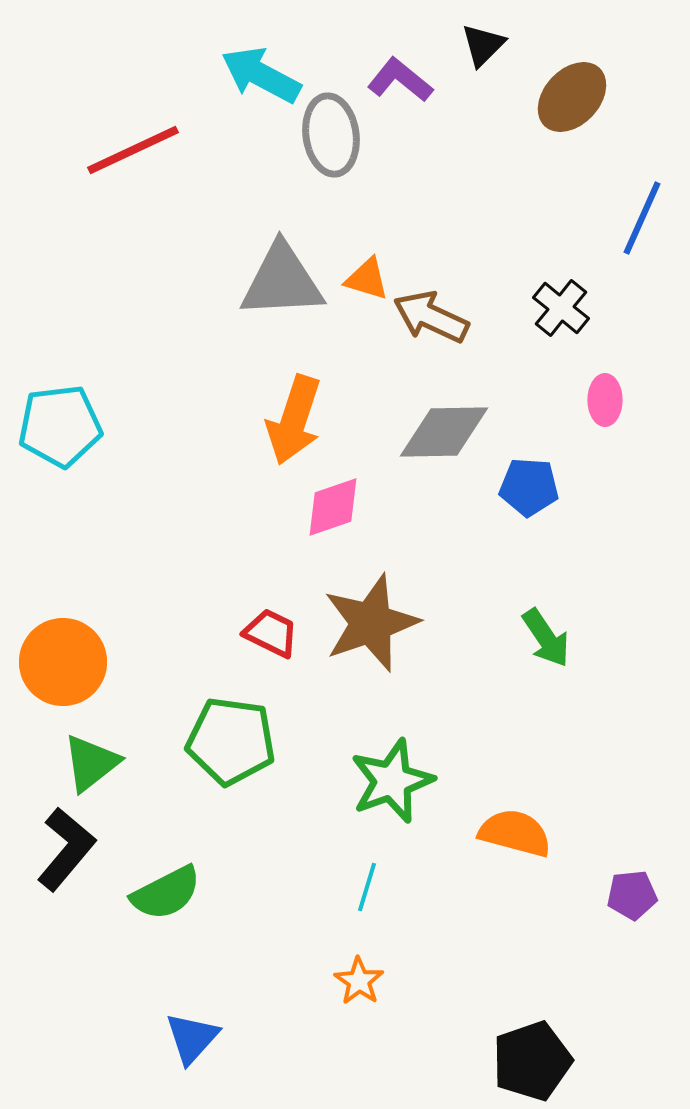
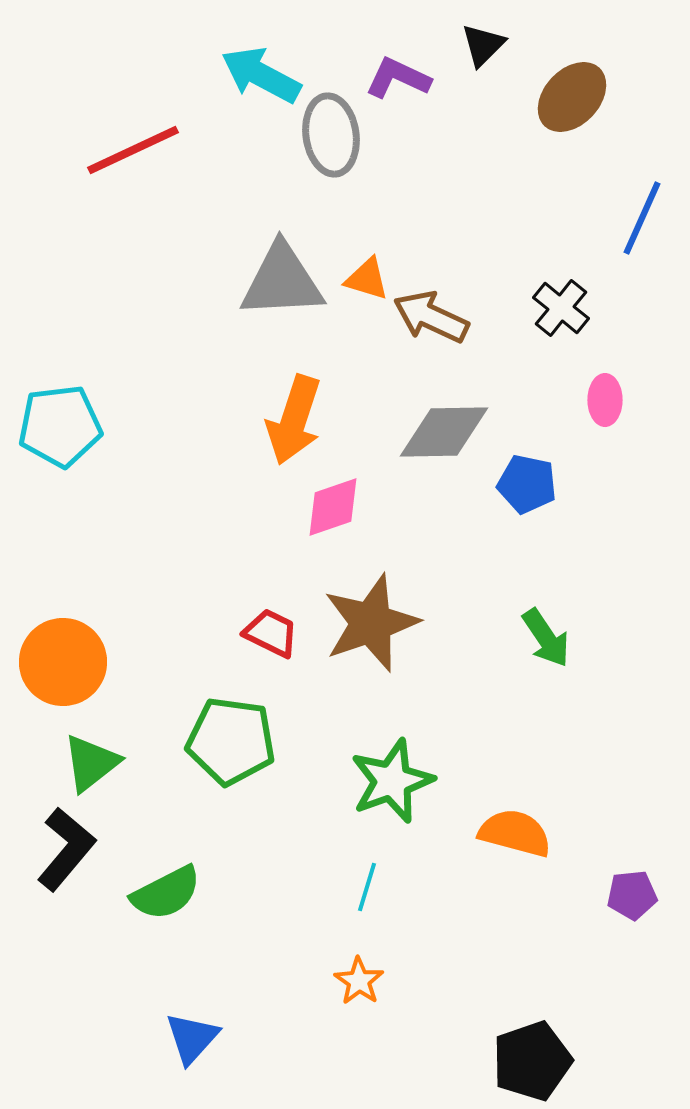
purple L-shape: moved 2 px left, 2 px up; rotated 14 degrees counterclockwise
blue pentagon: moved 2 px left, 3 px up; rotated 8 degrees clockwise
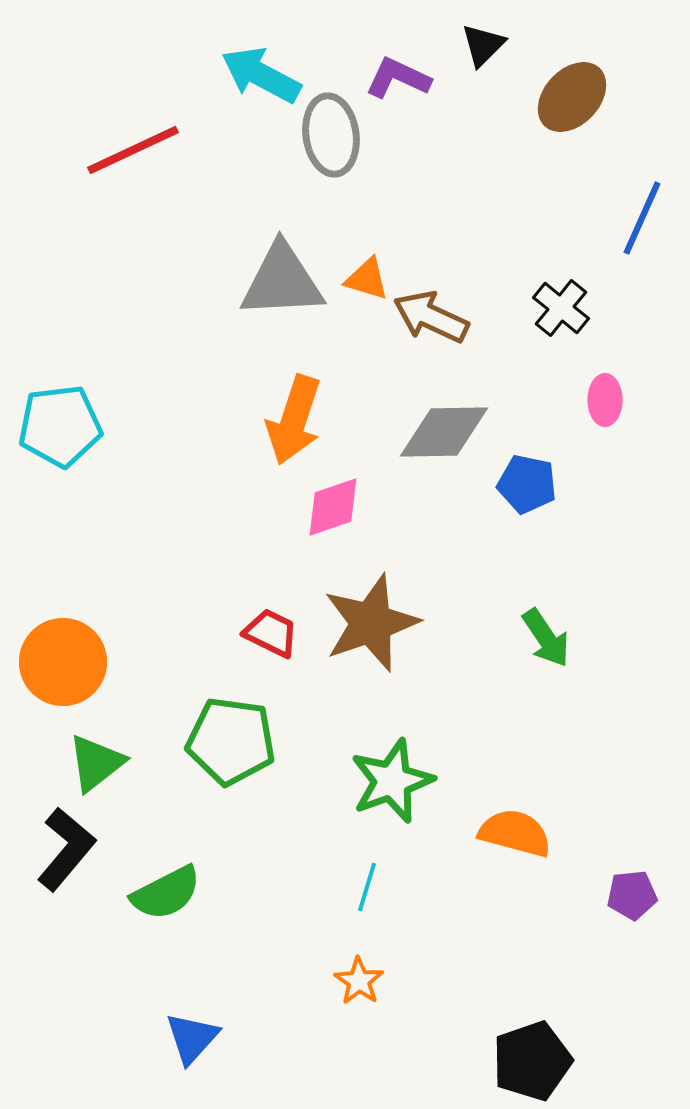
green triangle: moved 5 px right
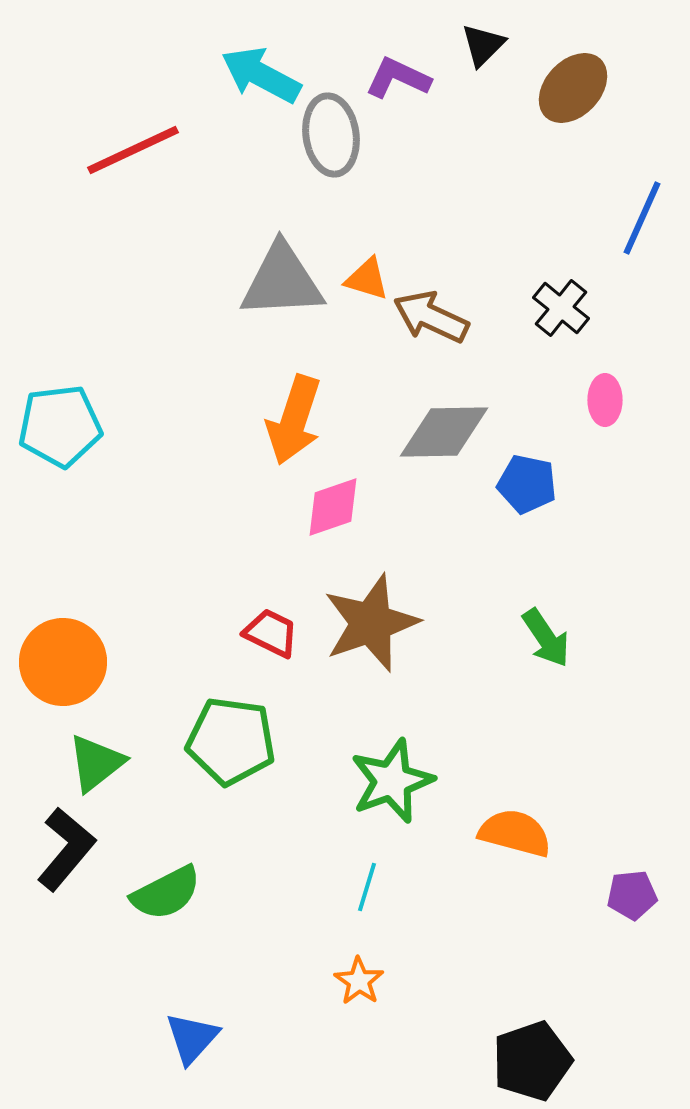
brown ellipse: moved 1 px right, 9 px up
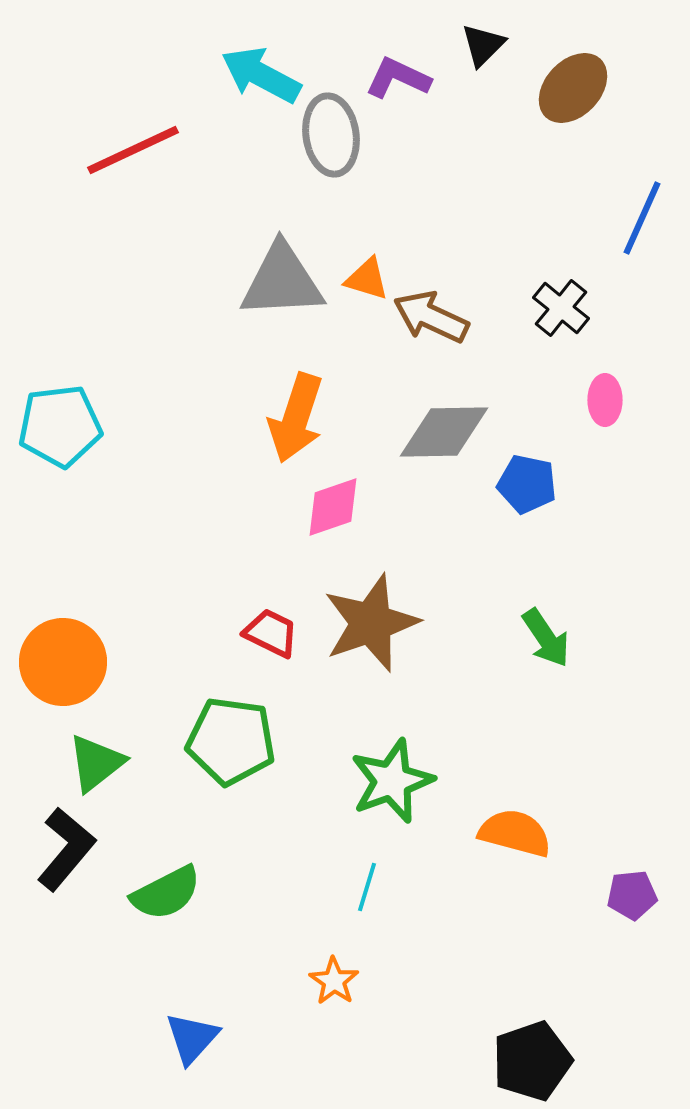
orange arrow: moved 2 px right, 2 px up
orange star: moved 25 px left
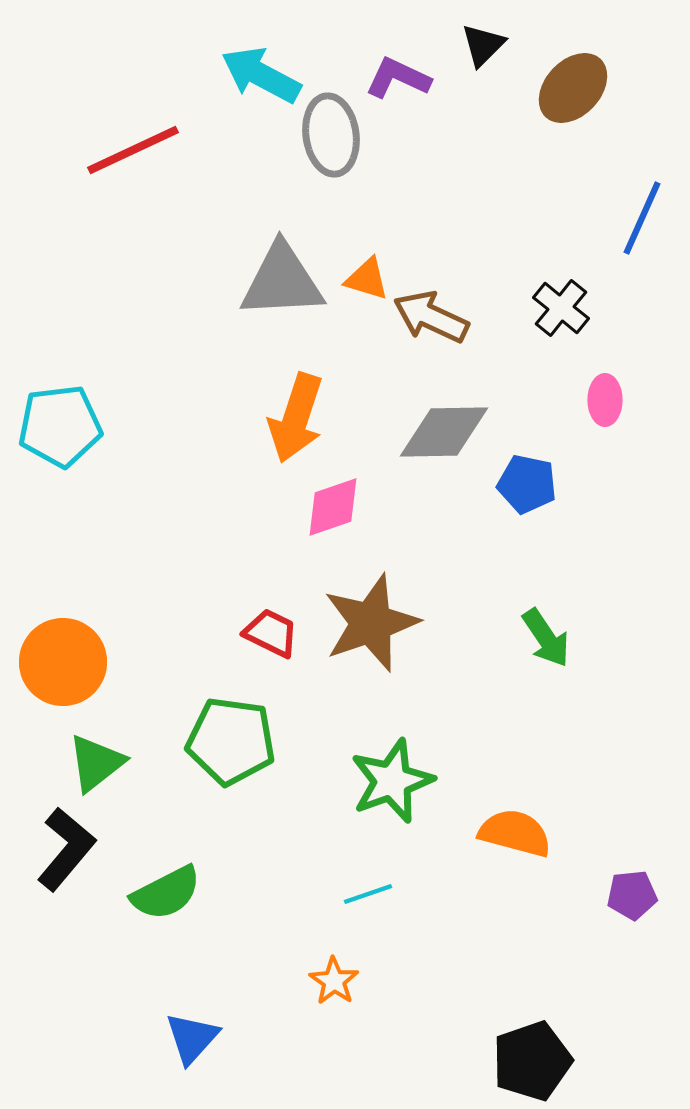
cyan line: moved 1 px right, 7 px down; rotated 54 degrees clockwise
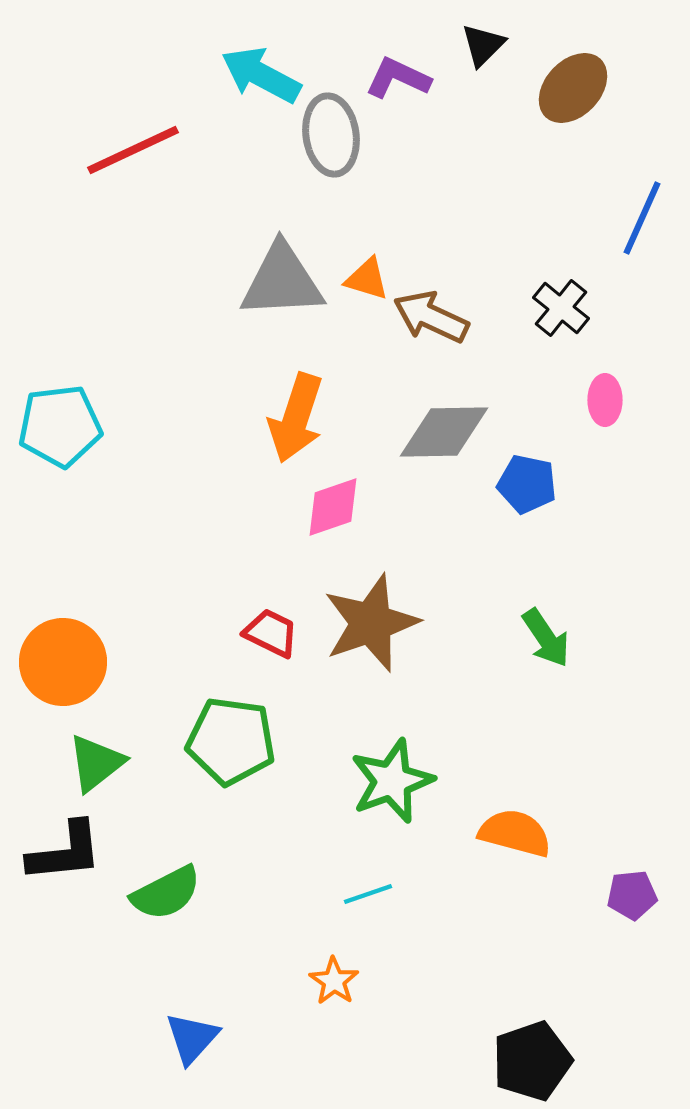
black L-shape: moved 1 px left, 3 px down; rotated 44 degrees clockwise
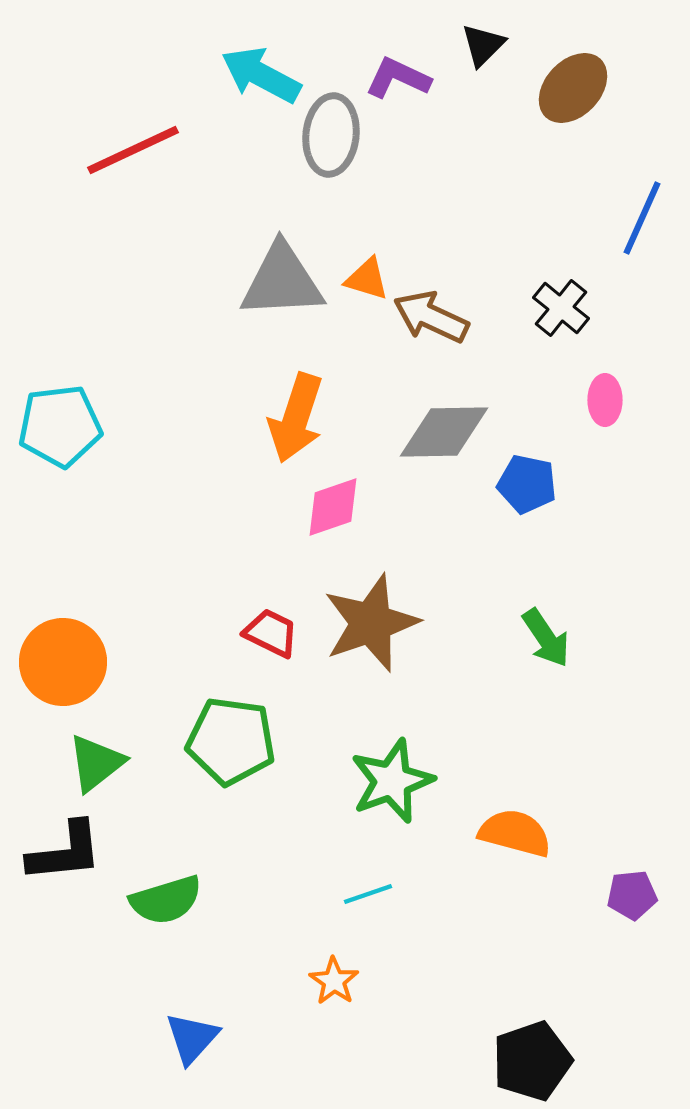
gray ellipse: rotated 14 degrees clockwise
green semicircle: moved 7 px down; rotated 10 degrees clockwise
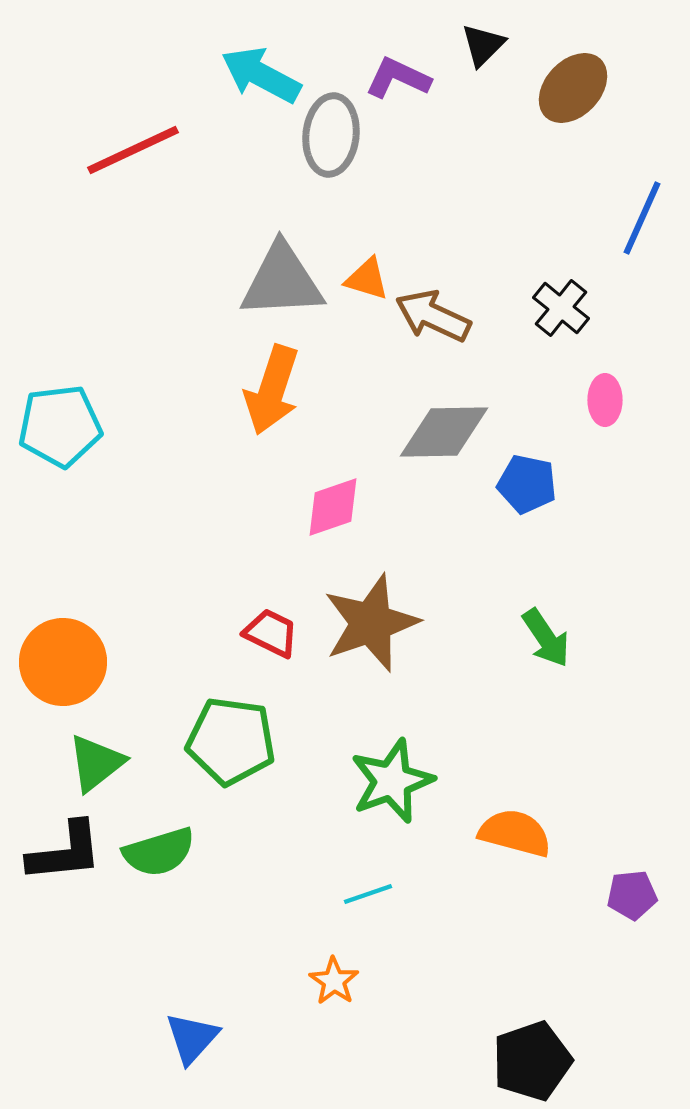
brown arrow: moved 2 px right, 1 px up
orange arrow: moved 24 px left, 28 px up
green semicircle: moved 7 px left, 48 px up
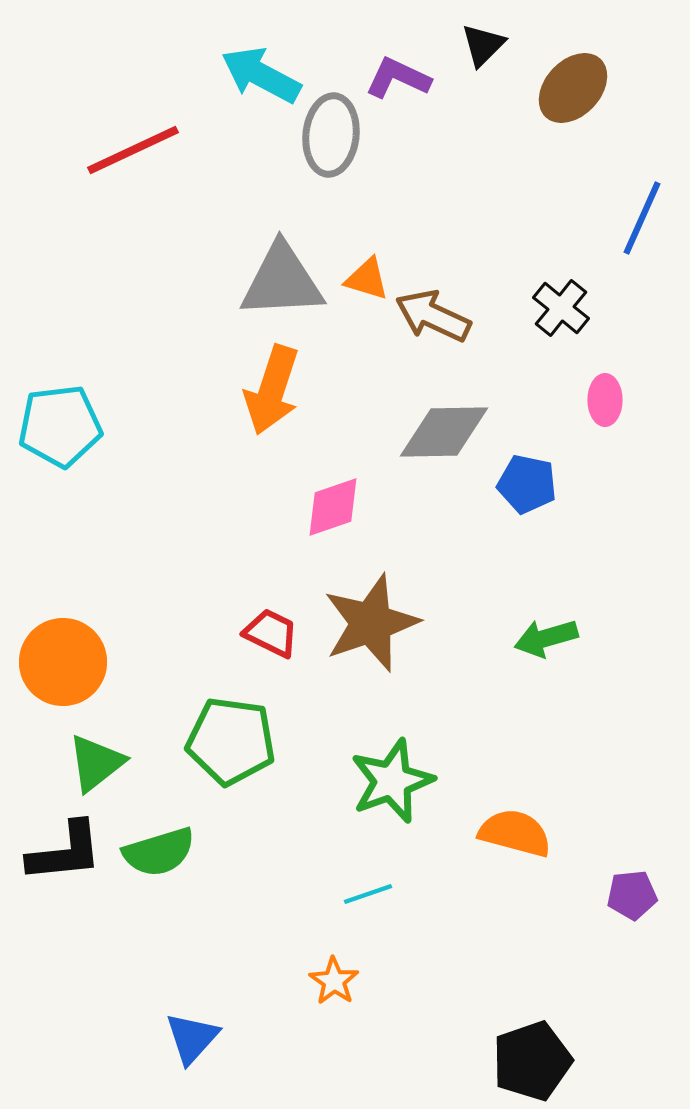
green arrow: rotated 108 degrees clockwise
